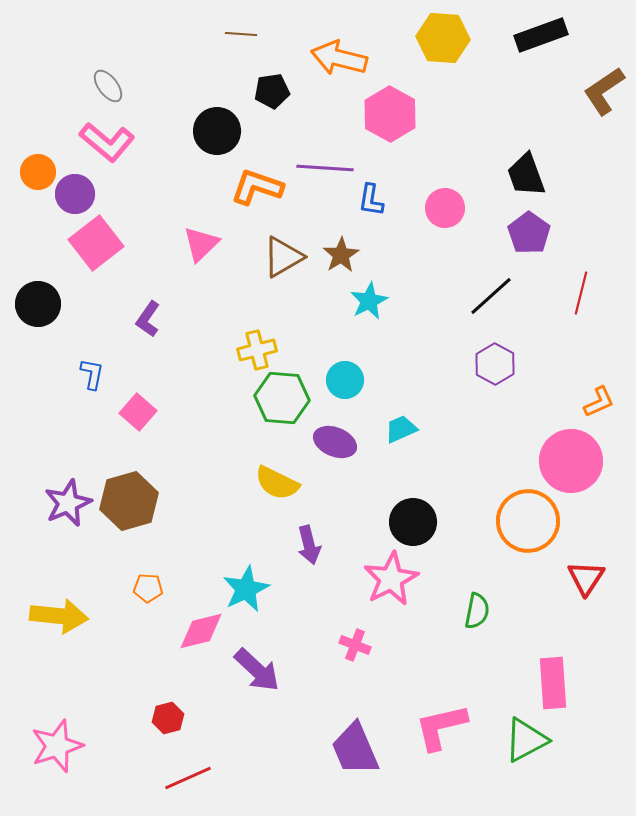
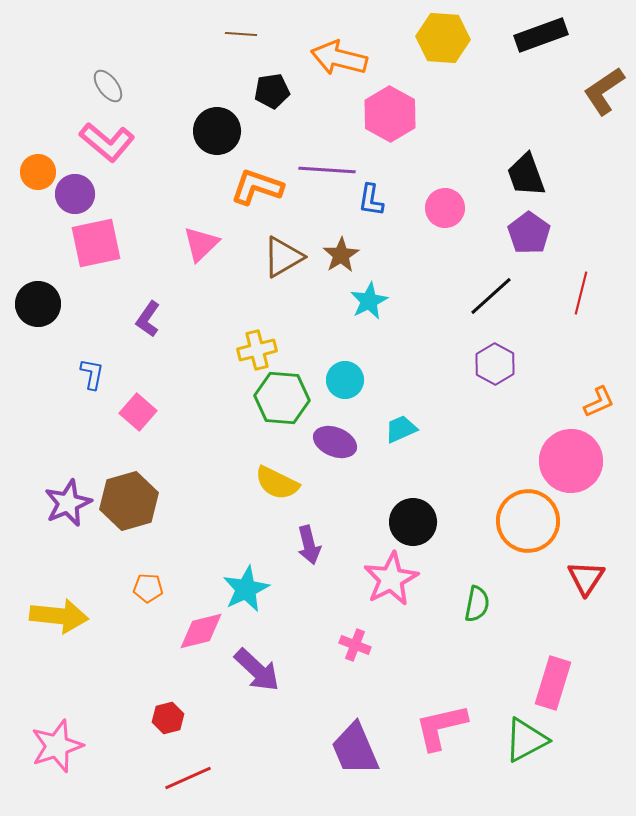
purple line at (325, 168): moved 2 px right, 2 px down
pink square at (96, 243): rotated 26 degrees clockwise
green semicircle at (477, 611): moved 7 px up
pink rectangle at (553, 683): rotated 21 degrees clockwise
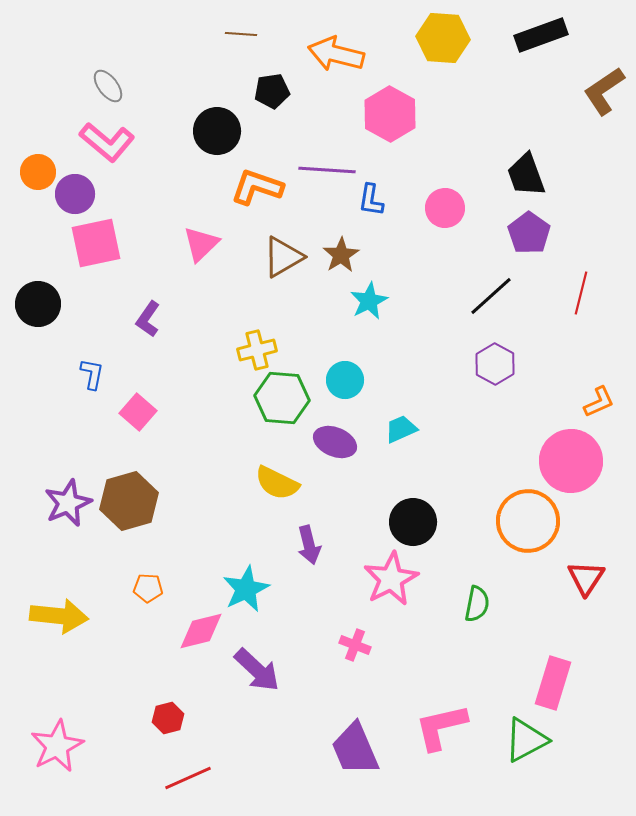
orange arrow at (339, 58): moved 3 px left, 4 px up
pink star at (57, 746): rotated 8 degrees counterclockwise
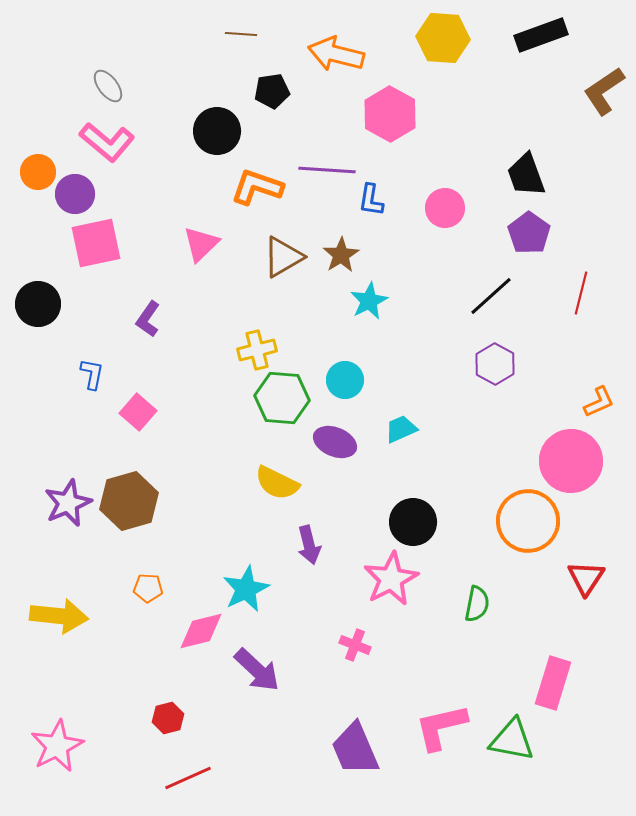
green triangle at (526, 740): moved 14 px left; rotated 39 degrees clockwise
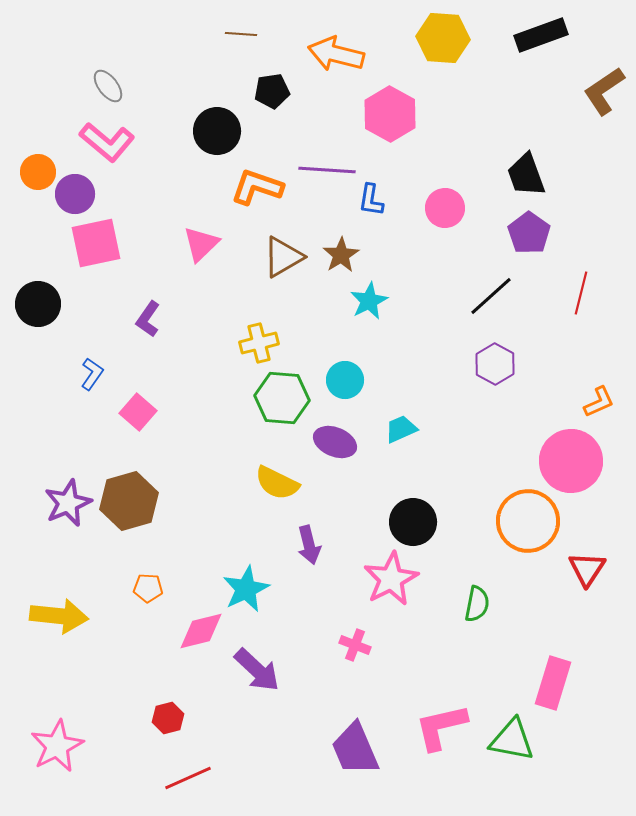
yellow cross at (257, 350): moved 2 px right, 7 px up
blue L-shape at (92, 374): rotated 24 degrees clockwise
red triangle at (586, 578): moved 1 px right, 9 px up
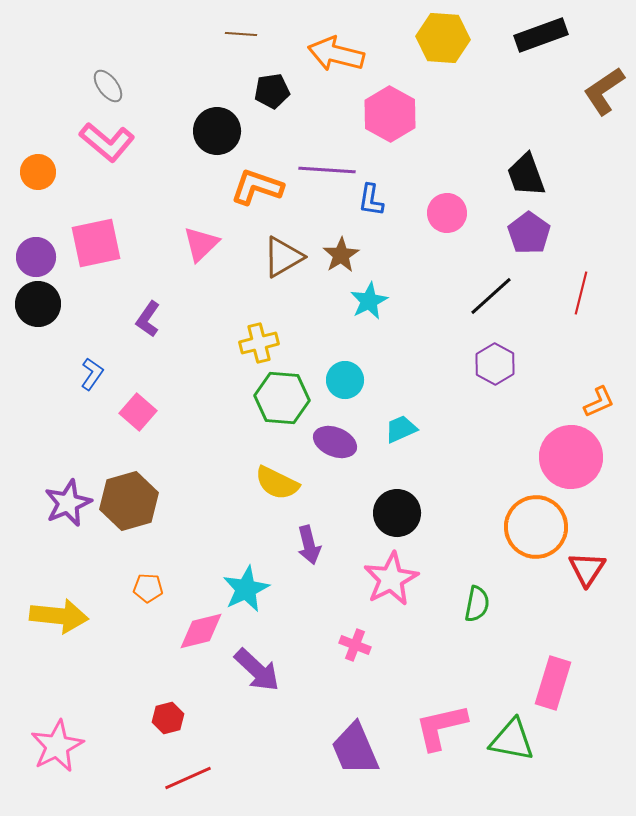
purple circle at (75, 194): moved 39 px left, 63 px down
pink circle at (445, 208): moved 2 px right, 5 px down
pink circle at (571, 461): moved 4 px up
orange circle at (528, 521): moved 8 px right, 6 px down
black circle at (413, 522): moved 16 px left, 9 px up
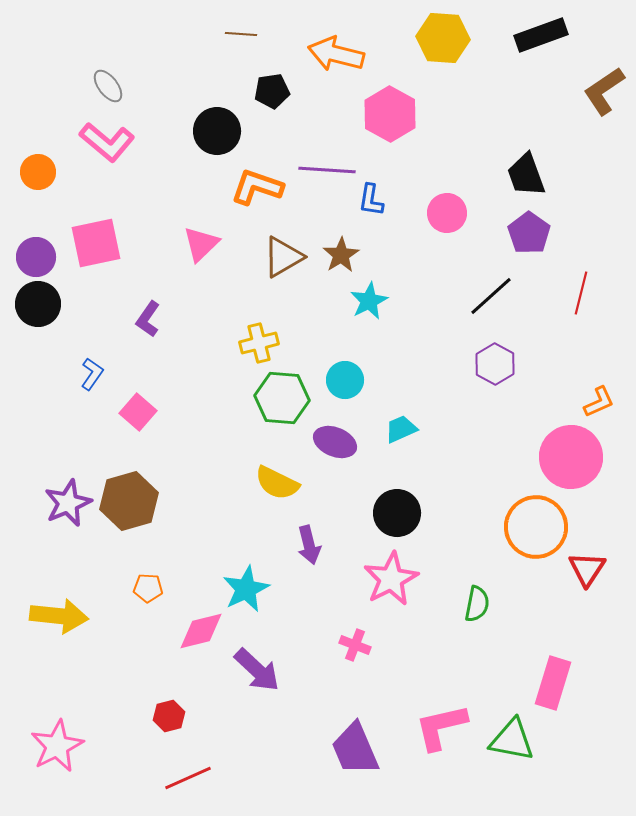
red hexagon at (168, 718): moved 1 px right, 2 px up
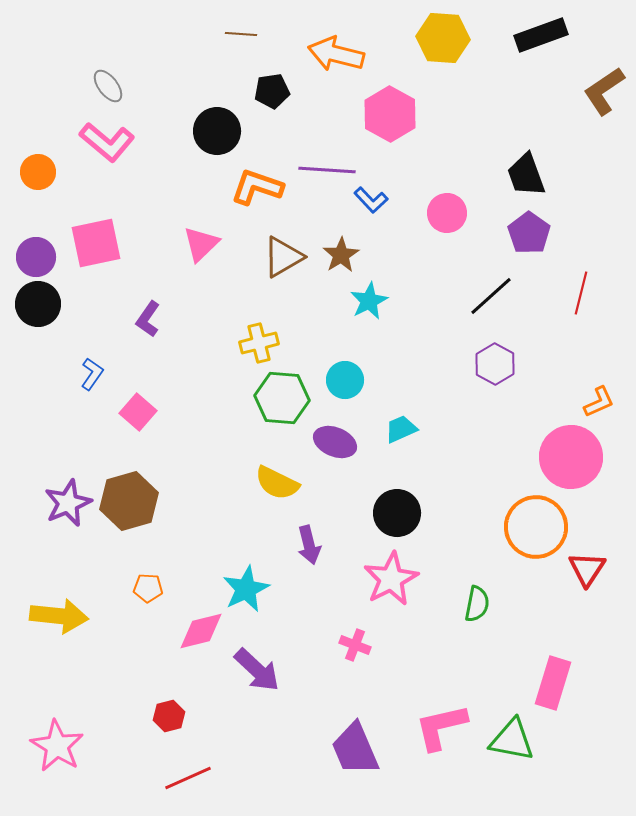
blue L-shape at (371, 200): rotated 52 degrees counterclockwise
pink star at (57, 746): rotated 14 degrees counterclockwise
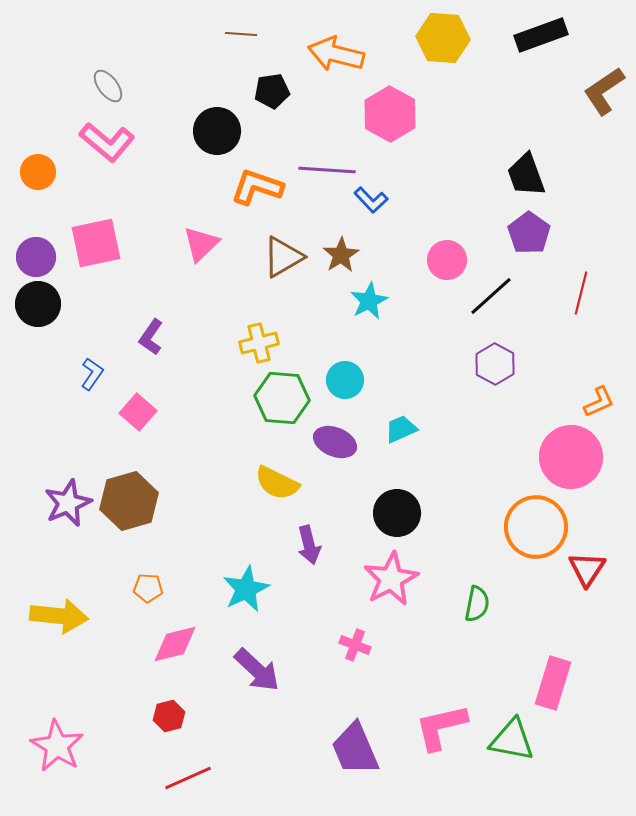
pink circle at (447, 213): moved 47 px down
purple L-shape at (148, 319): moved 3 px right, 18 px down
pink diamond at (201, 631): moved 26 px left, 13 px down
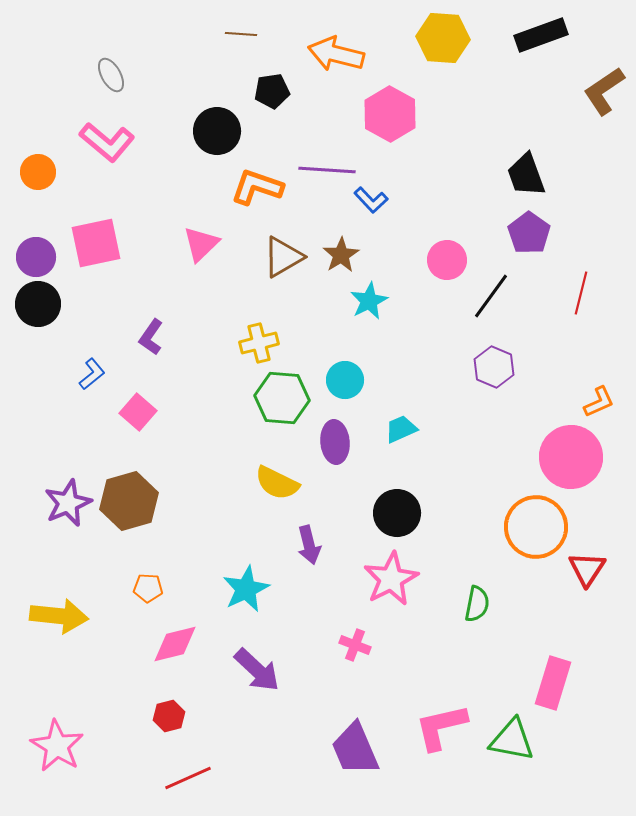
gray ellipse at (108, 86): moved 3 px right, 11 px up; rotated 8 degrees clockwise
black line at (491, 296): rotated 12 degrees counterclockwise
purple hexagon at (495, 364): moved 1 px left, 3 px down; rotated 6 degrees counterclockwise
blue L-shape at (92, 374): rotated 16 degrees clockwise
purple ellipse at (335, 442): rotated 63 degrees clockwise
